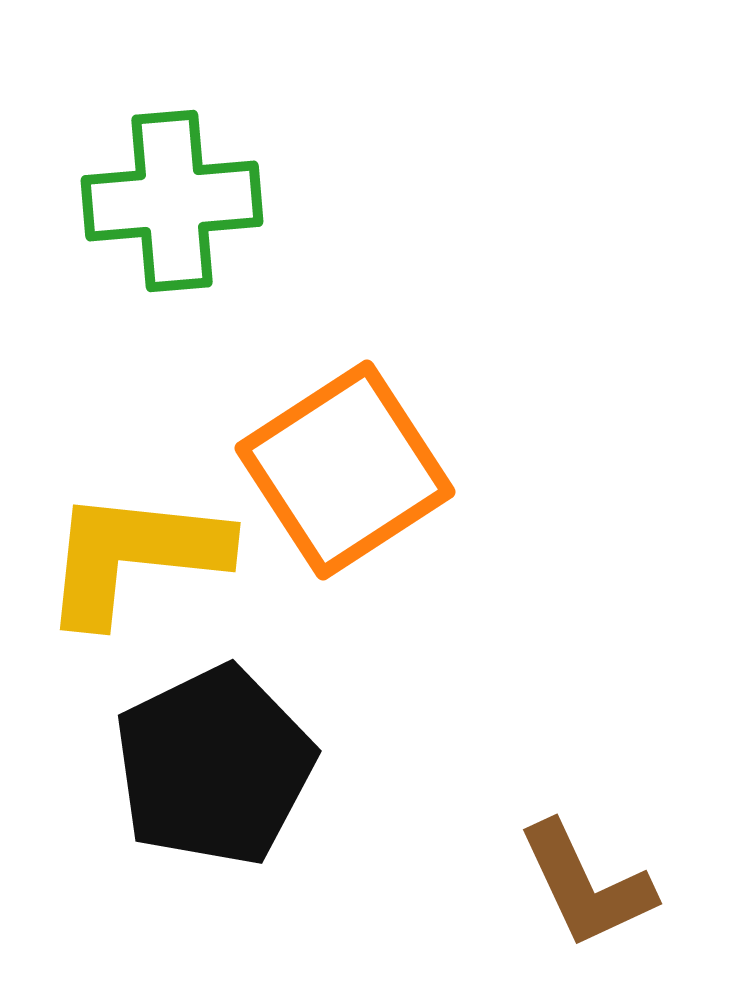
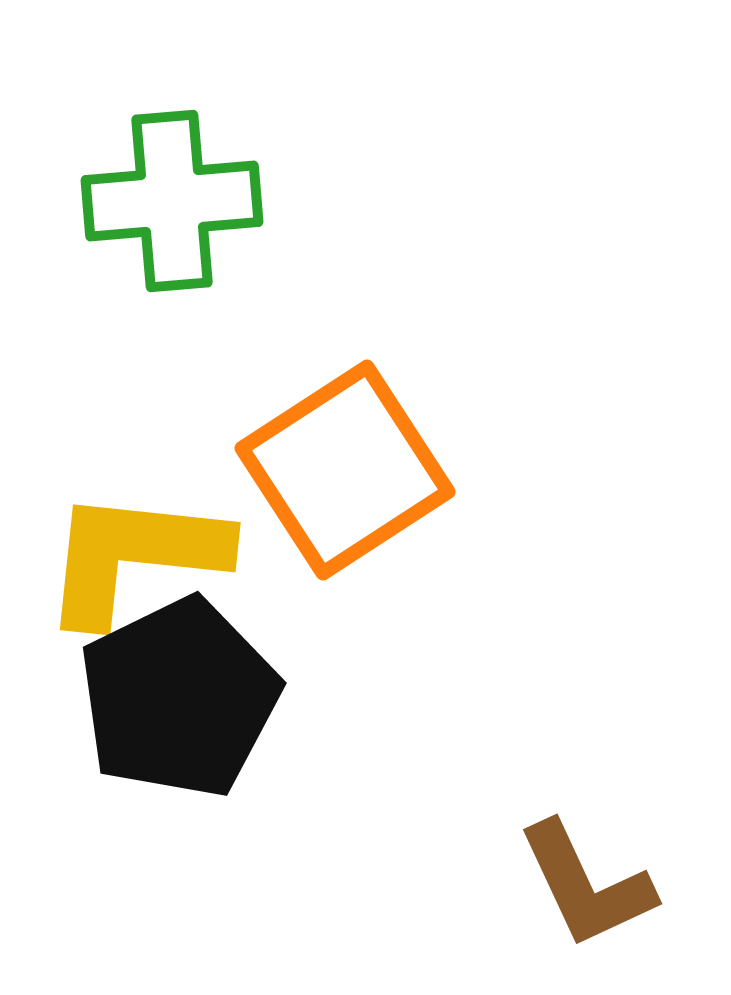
black pentagon: moved 35 px left, 68 px up
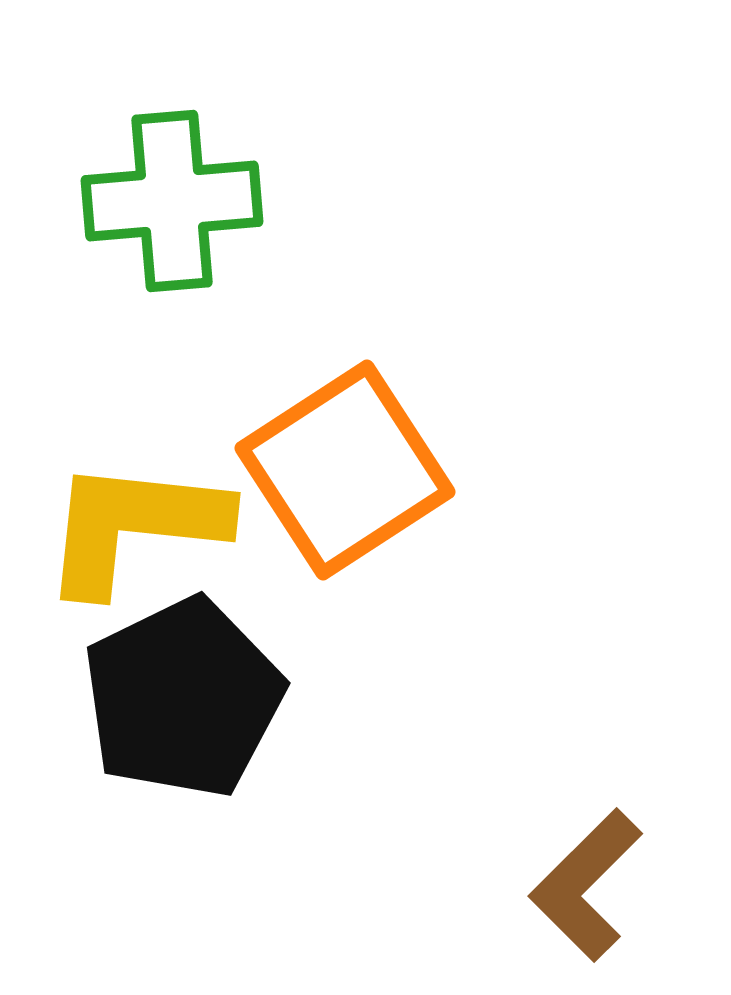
yellow L-shape: moved 30 px up
black pentagon: moved 4 px right
brown L-shape: rotated 70 degrees clockwise
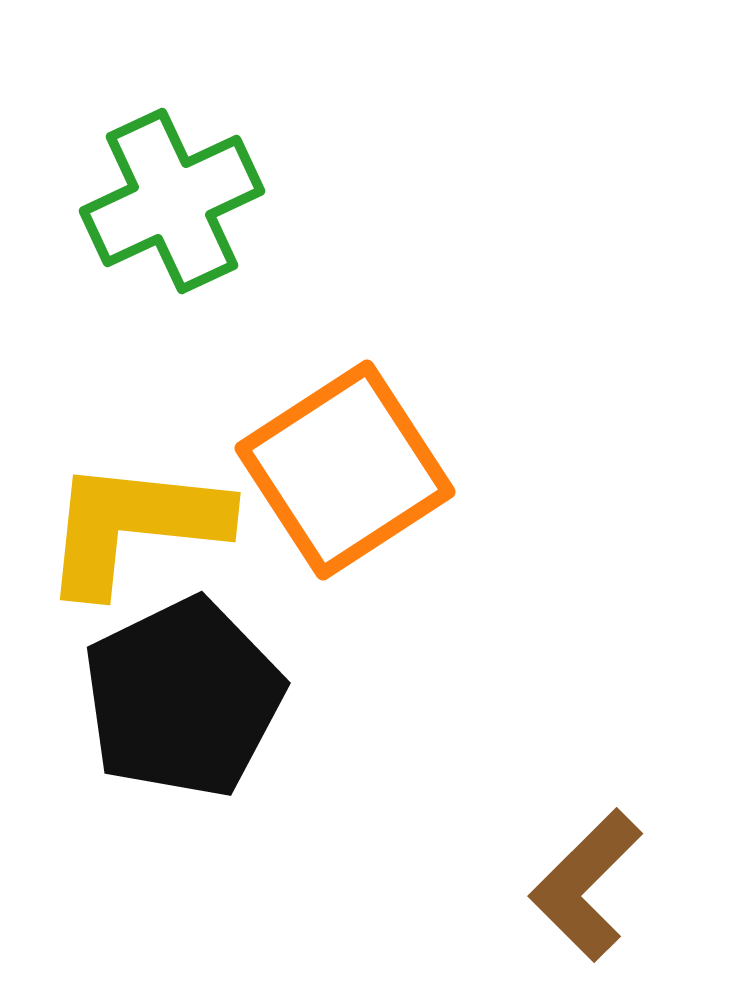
green cross: rotated 20 degrees counterclockwise
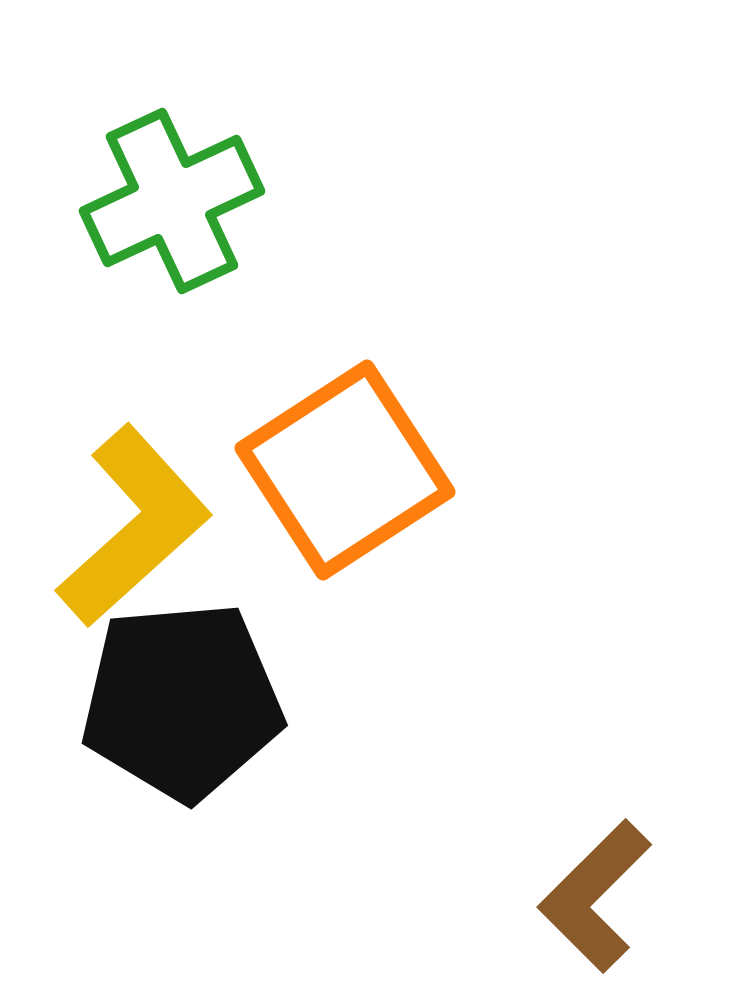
yellow L-shape: rotated 132 degrees clockwise
black pentagon: moved 1 px left, 3 px down; rotated 21 degrees clockwise
brown L-shape: moved 9 px right, 11 px down
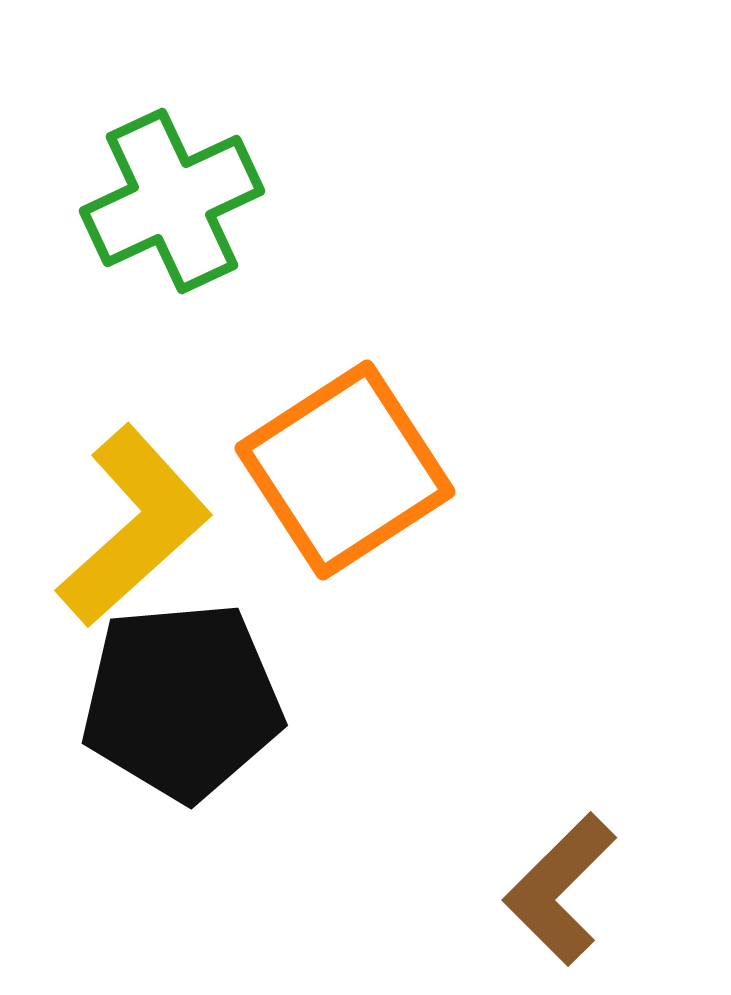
brown L-shape: moved 35 px left, 7 px up
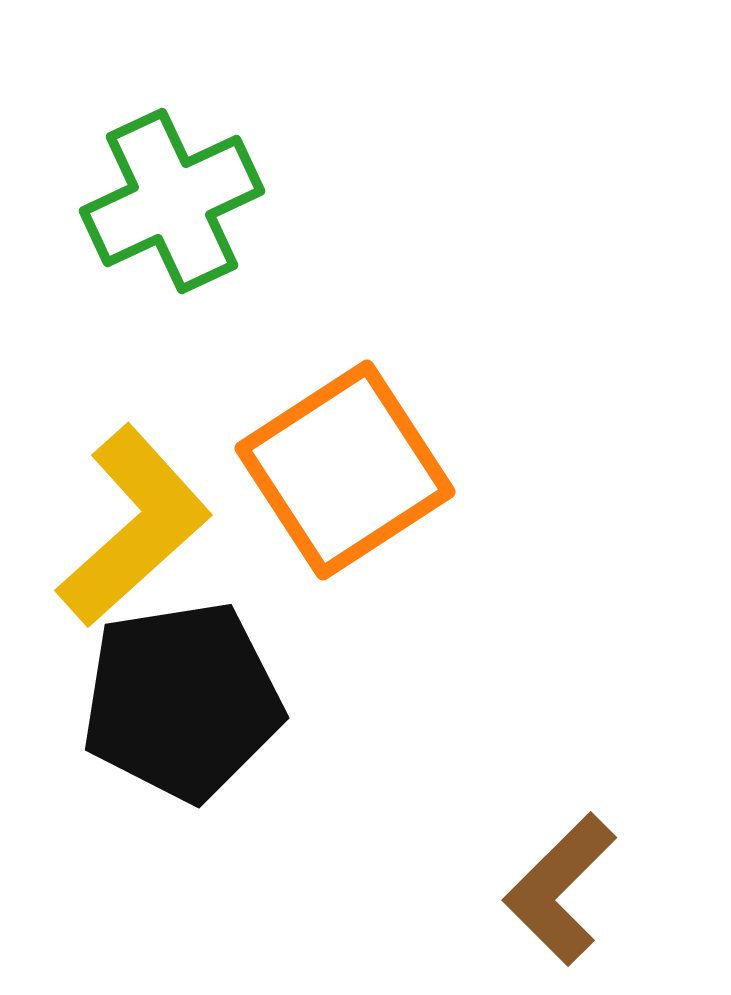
black pentagon: rotated 4 degrees counterclockwise
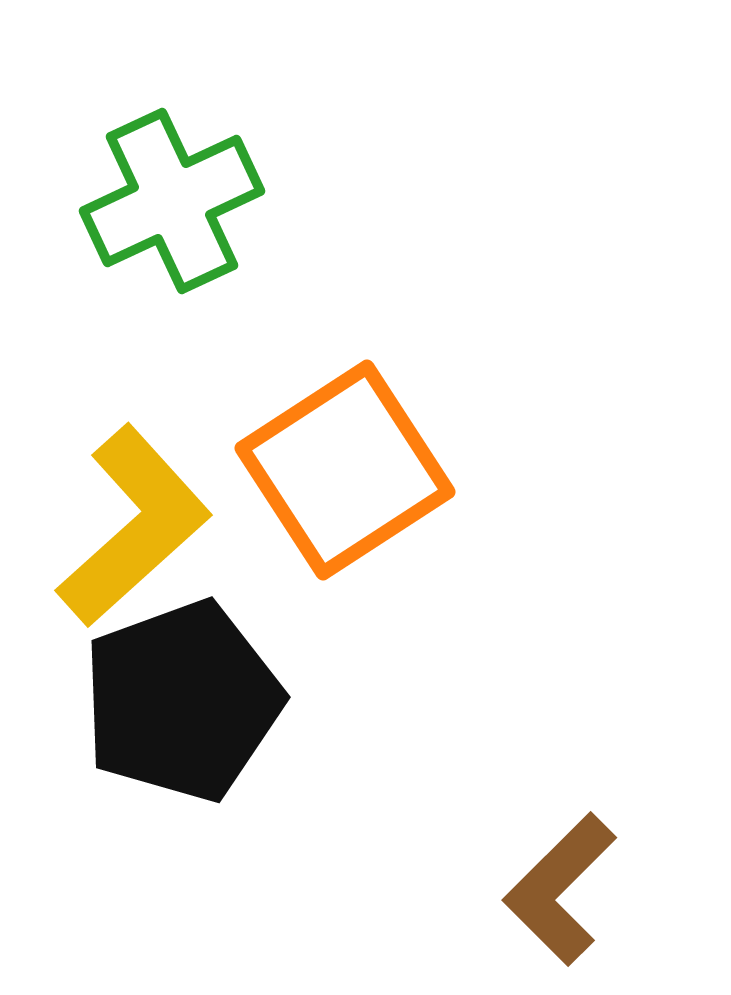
black pentagon: rotated 11 degrees counterclockwise
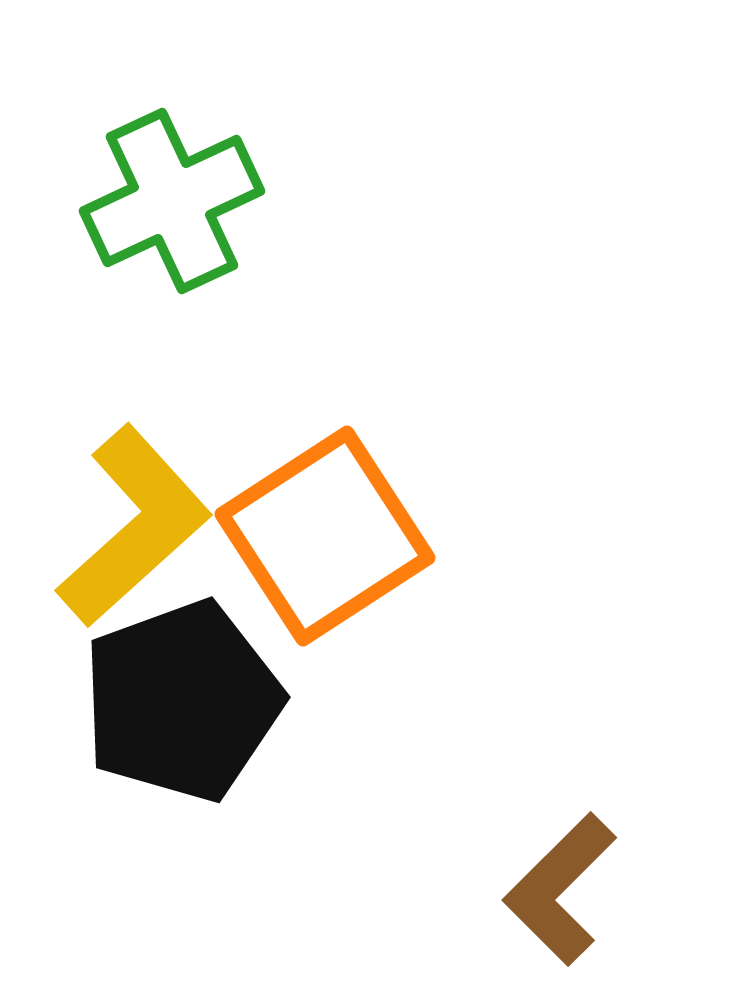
orange square: moved 20 px left, 66 px down
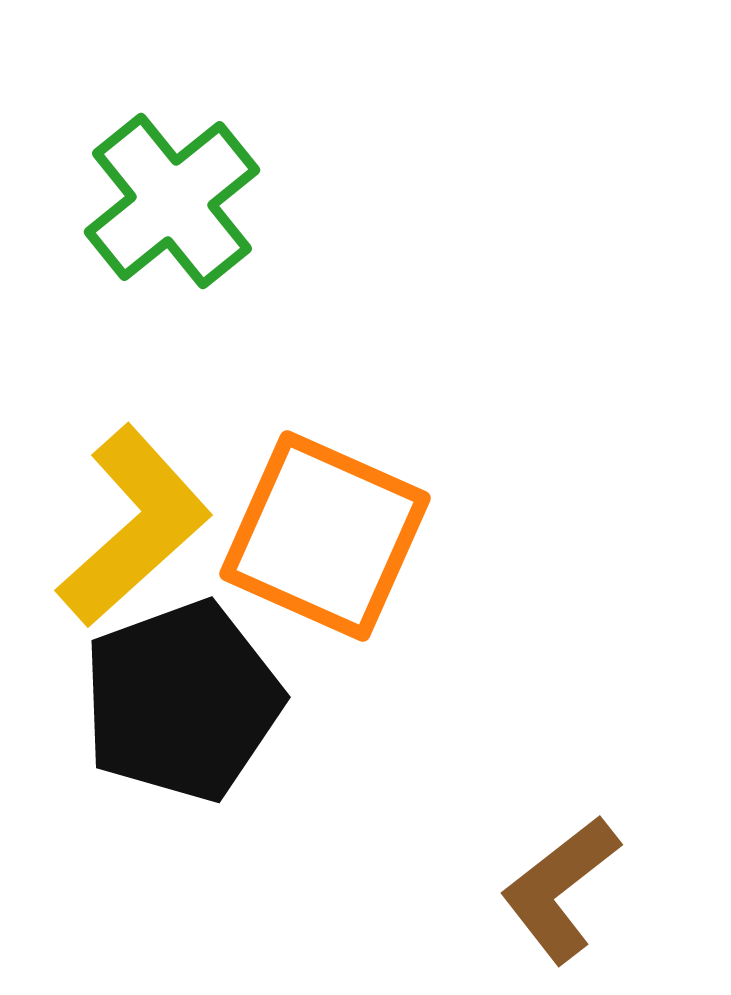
green cross: rotated 14 degrees counterclockwise
orange square: rotated 33 degrees counterclockwise
brown L-shape: rotated 7 degrees clockwise
